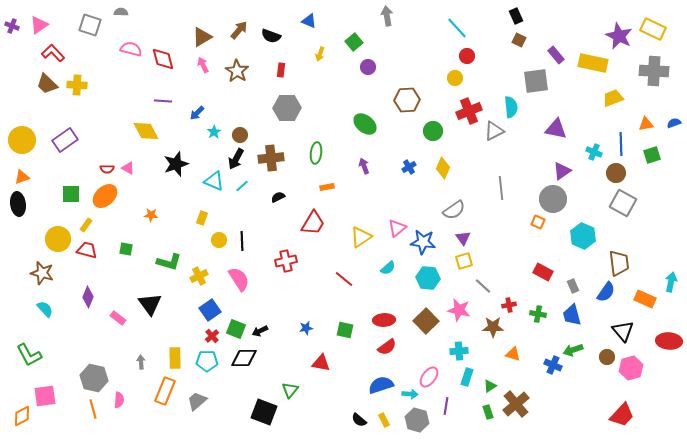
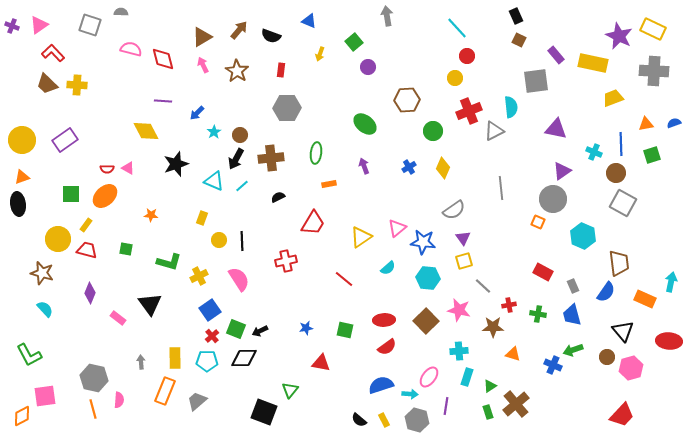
orange rectangle at (327, 187): moved 2 px right, 3 px up
purple diamond at (88, 297): moved 2 px right, 4 px up
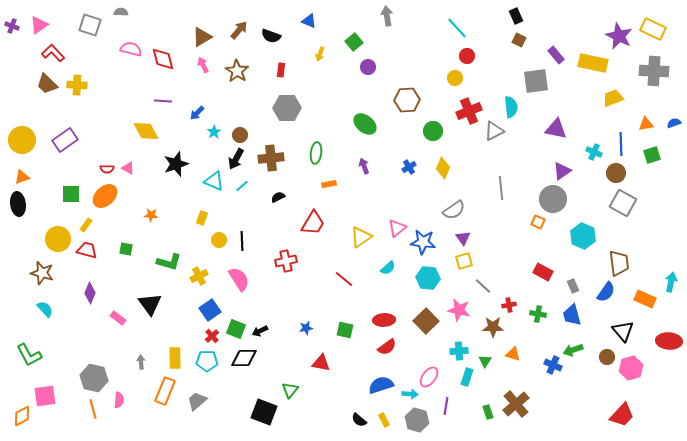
green triangle at (490, 386): moved 5 px left, 25 px up; rotated 24 degrees counterclockwise
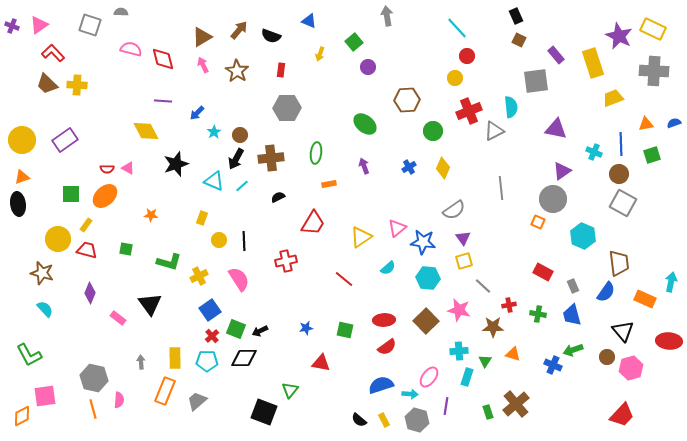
yellow rectangle at (593, 63): rotated 60 degrees clockwise
brown circle at (616, 173): moved 3 px right, 1 px down
black line at (242, 241): moved 2 px right
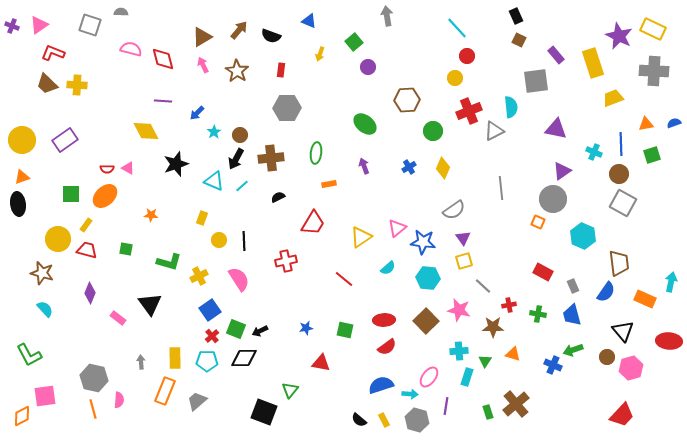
red L-shape at (53, 53): rotated 25 degrees counterclockwise
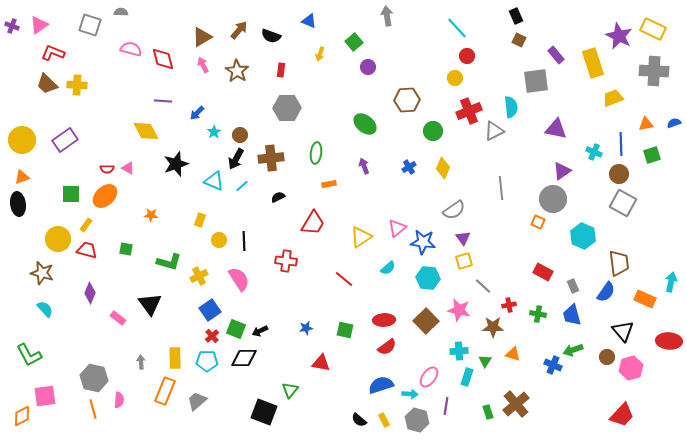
yellow rectangle at (202, 218): moved 2 px left, 2 px down
red cross at (286, 261): rotated 20 degrees clockwise
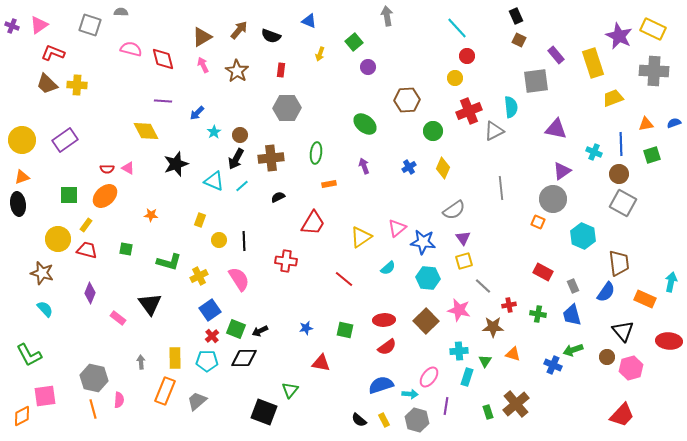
green square at (71, 194): moved 2 px left, 1 px down
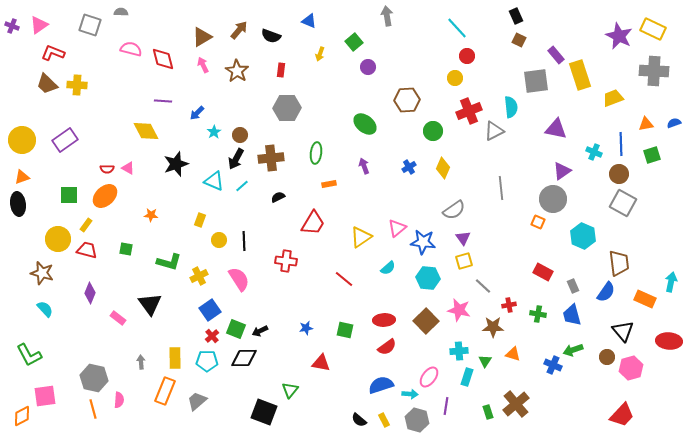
yellow rectangle at (593, 63): moved 13 px left, 12 px down
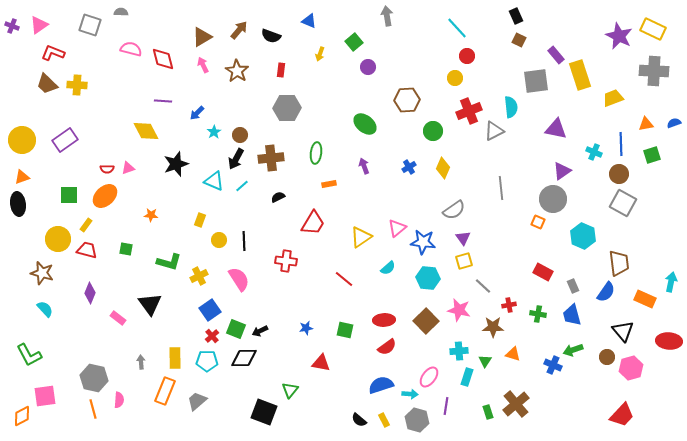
pink triangle at (128, 168): rotated 48 degrees counterclockwise
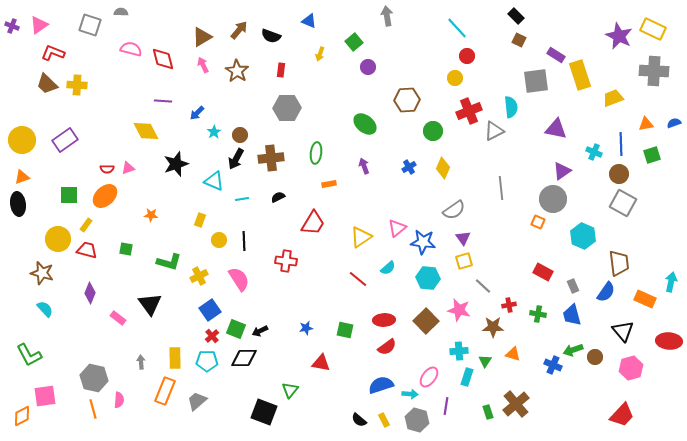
black rectangle at (516, 16): rotated 21 degrees counterclockwise
purple rectangle at (556, 55): rotated 18 degrees counterclockwise
cyan line at (242, 186): moved 13 px down; rotated 32 degrees clockwise
red line at (344, 279): moved 14 px right
brown circle at (607, 357): moved 12 px left
